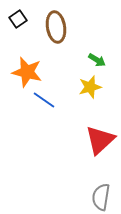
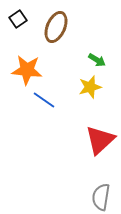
brown ellipse: rotated 32 degrees clockwise
orange star: moved 2 px up; rotated 8 degrees counterclockwise
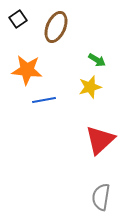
blue line: rotated 45 degrees counterclockwise
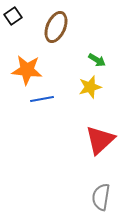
black square: moved 5 px left, 3 px up
blue line: moved 2 px left, 1 px up
